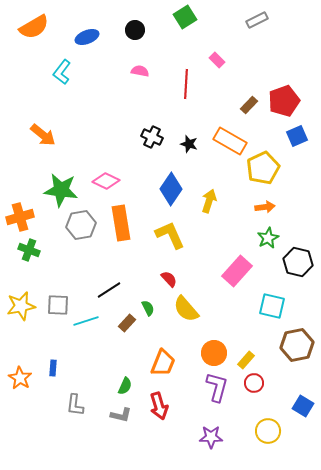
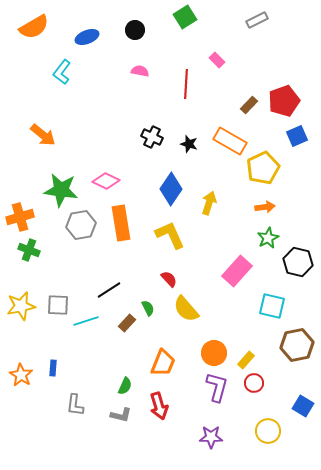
yellow arrow at (209, 201): moved 2 px down
orange star at (20, 378): moved 1 px right, 3 px up
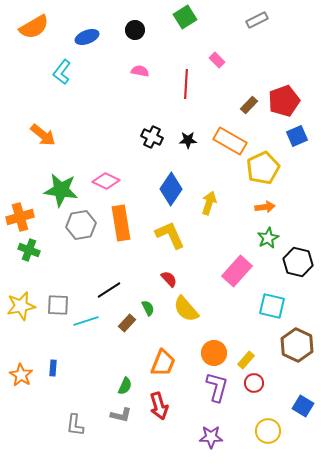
black star at (189, 144): moved 1 px left, 4 px up; rotated 18 degrees counterclockwise
brown hexagon at (297, 345): rotated 24 degrees counterclockwise
gray L-shape at (75, 405): moved 20 px down
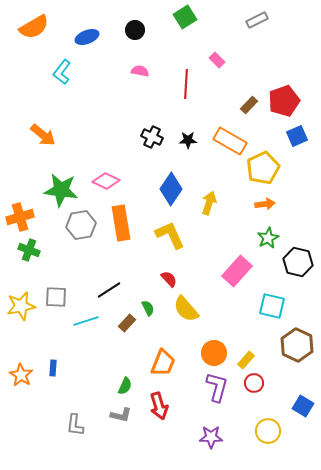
orange arrow at (265, 207): moved 3 px up
gray square at (58, 305): moved 2 px left, 8 px up
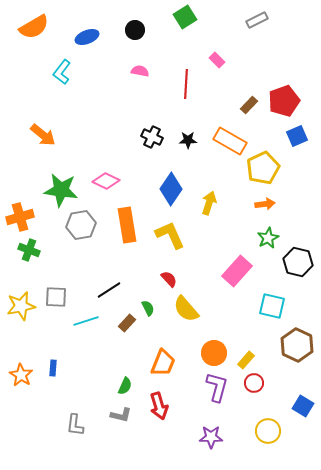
orange rectangle at (121, 223): moved 6 px right, 2 px down
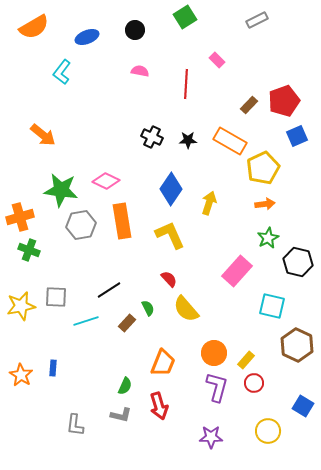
orange rectangle at (127, 225): moved 5 px left, 4 px up
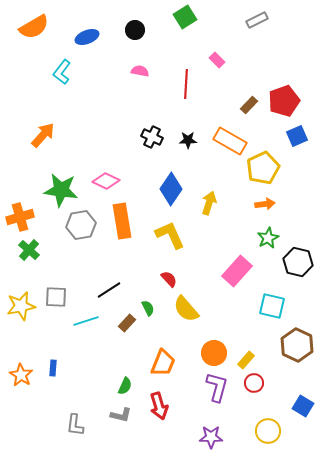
orange arrow at (43, 135): rotated 88 degrees counterclockwise
green cross at (29, 250): rotated 20 degrees clockwise
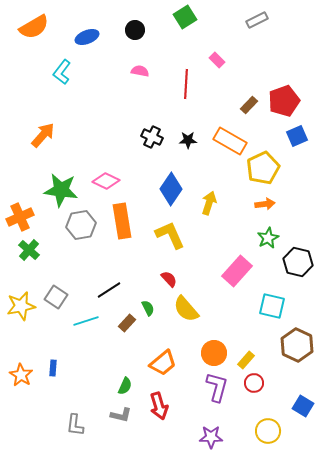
orange cross at (20, 217): rotated 8 degrees counterclockwise
gray square at (56, 297): rotated 30 degrees clockwise
orange trapezoid at (163, 363): rotated 28 degrees clockwise
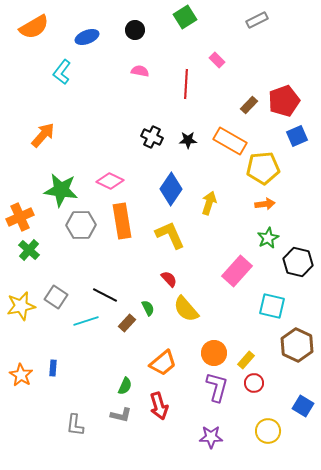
yellow pentagon at (263, 168): rotated 20 degrees clockwise
pink diamond at (106, 181): moved 4 px right
gray hexagon at (81, 225): rotated 8 degrees clockwise
black line at (109, 290): moved 4 px left, 5 px down; rotated 60 degrees clockwise
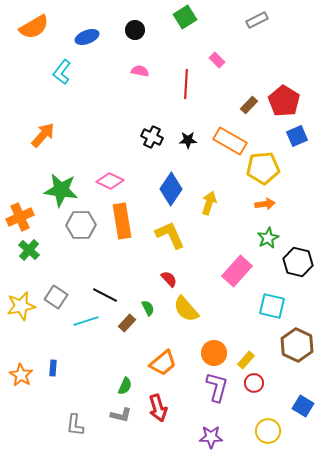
red pentagon at (284, 101): rotated 20 degrees counterclockwise
red arrow at (159, 406): moved 1 px left, 2 px down
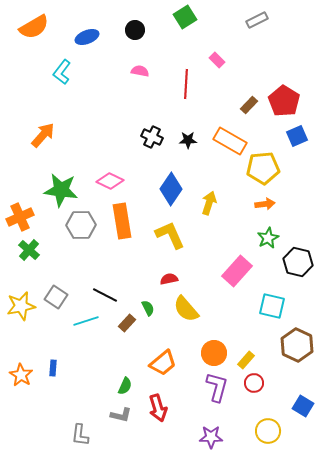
red semicircle at (169, 279): rotated 60 degrees counterclockwise
gray L-shape at (75, 425): moved 5 px right, 10 px down
